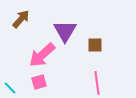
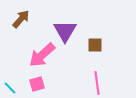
pink square: moved 2 px left, 2 px down
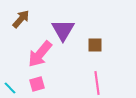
purple triangle: moved 2 px left, 1 px up
pink arrow: moved 2 px left, 1 px up; rotated 8 degrees counterclockwise
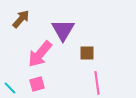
brown square: moved 8 px left, 8 px down
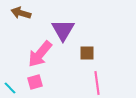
brown arrow: moved 6 px up; rotated 114 degrees counterclockwise
pink square: moved 2 px left, 2 px up
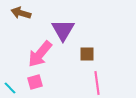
brown square: moved 1 px down
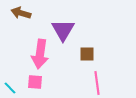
pink arrow: rotated 32 degrees counterclockwise
pink square: rotated 21 degrees clockwise
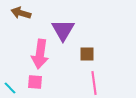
pink line: moved 3 px left
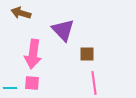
purple triangle: rotated 15 degrees counterclockwise
pink arrow: moved 7 px left
pink square: moved 3 px left, 1 px down
cyan line: rotated 48 degrees counterclockwise
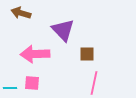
pink arrow: moved 2 px right; rotated 80 degrees clockwise
pink line: rotated 20 degrees clockwise
